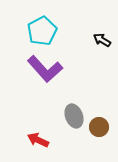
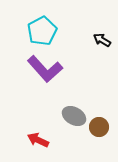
gray ellipse: rotated 40 degrees counterclockwise
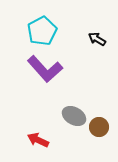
black arrow: moved 5 px left, 1 px up
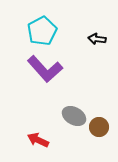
black arrow: rotated 24 degrees counterclockwise
